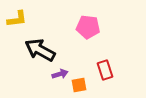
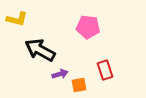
yellow L-shape: rotated 20 degrees clockwise
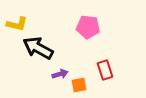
yellow L-shape: moved 5 px down
black arrow: moved 2 px left, 2 px up
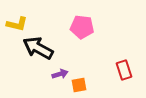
pink pentagon: moved 6 px left
red rectangle: moved 19 px right
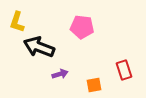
yellow L-shape: moved 2 px up; rotated 95 degrees clockwise
black arrow: moved 1 px right, 1 px up; rotated 8 degrees counterclockwise
orange square: moved 15 px right
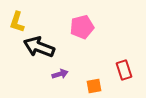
pink pentagon: rotated 20 degrees counterclockwise
orange square: moved 1 px down
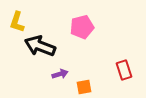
black arrow: moved 1 px right, 1 px up
orange square: moved 10 px left, 1 px down
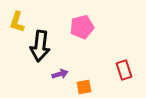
black arrow: rotated 104 degrees counterclockwise
